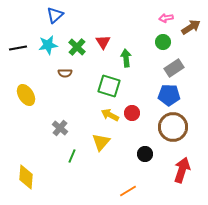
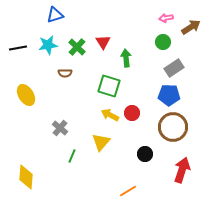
blue triangle: rotated 24 degrees clockwise
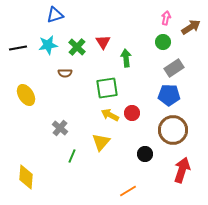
pink arrow: rotated 112 degrees clockwise
green square: moved 2 px left, 2 px down; rotated 25 degrees counterclockwise
brown circle: moved 3 px down
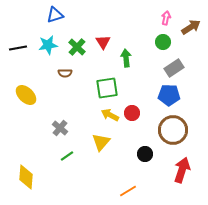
yellow ellipse: rotated 15 degrees counterclockwise
green line: moved 5 px left; rotated 32 degrees clockwise
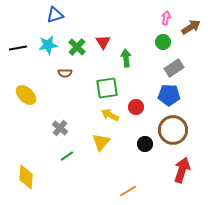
red circle: moved 4 px right, 6 px up
black circle: moved 10 px up
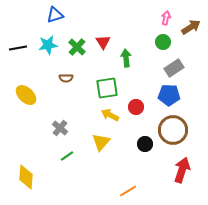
brown semicircle: moved 1 px right, 5 px down
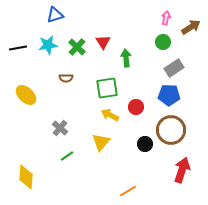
brown circle: moved 2 px left
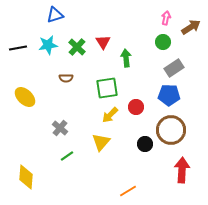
yellow ellipse: moved 1 px left, 2 px down
yellow arrow: rotated 72 degrees counterclockwise
red arrow: rotated 15 degrees counterclockwise
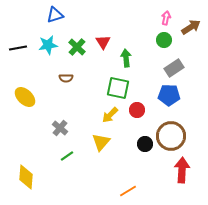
green circle: moved 1 px right, 2 px up
green square: moved 11 px right; rotated 20 degrees clockwise
red circle: moved 1 px right, 3 px down
brown circle: moved 6 px down
